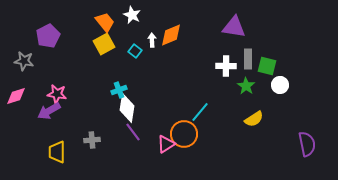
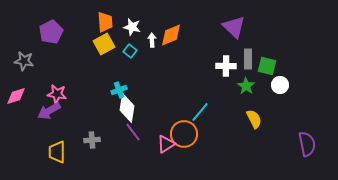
white star: moved 12 px down; rotated 12 degrees counterclockwise
orange trapezoid: rotated 35 degrees clockwise
purple triangle: rotated 35 degrees clockwise
purple pentagon: moved 3 px right, 4 px up
cyan square: moved 5 px left
yellow semicircle: rotated 84 degrees counterclockwise
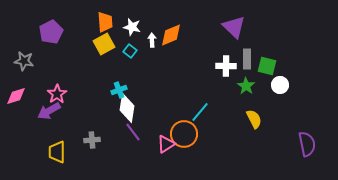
gray rectangle: moved 1 px left
pink star: rotated 30 degrees clockwise
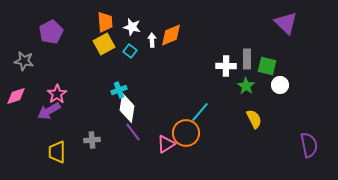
purple triangle: moved 52 px right, 4 px up
orange circle: moved 2 px right, 1 px up
purple semicircle: moved 2 px right, 1 px down
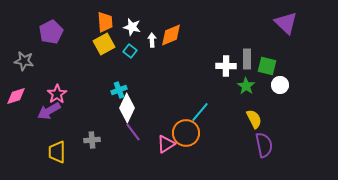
white diamond: rotated 16 degrees clockwise
purple semicircle: moved 45 px left
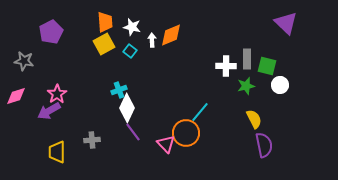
green star: rotated 24 degrees clockwise
pink triangle: rotated 42 degrees counterclockwise
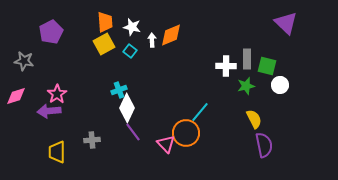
purple arrow: rotated 25 degrees clockwise
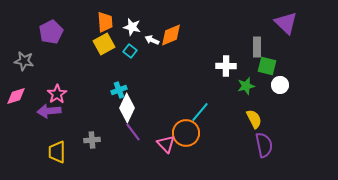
white arrow: rotated 64 degrees counterclockwise
gray rectangle: moved 10 px right, 12 px up
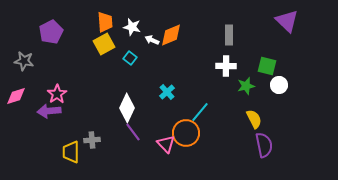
purple triangle: moved 1 px right, 2 px up
gray rectangle: moved 28 px left, 12 px up
cyan square: moved 7 px down
white circle: moved 1 px left
cyan cross: moved 48 px right, 2 px down; rotated 21 degrees counterclockwise
yellow trapezoid: moved 14 px right
